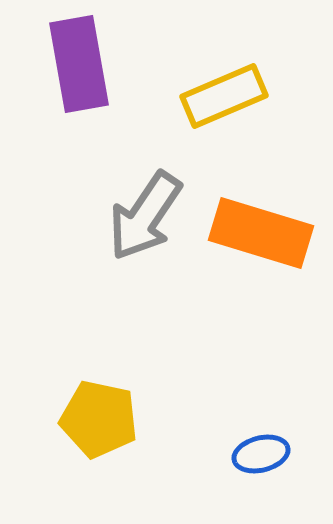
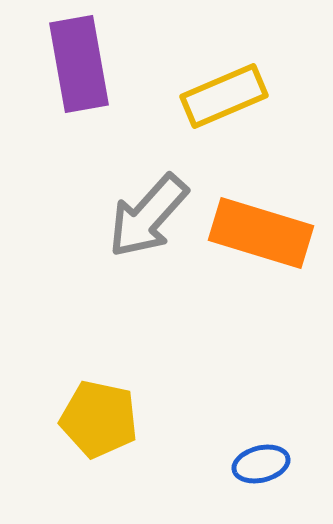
gray arrow: moved 3 px right; rotated 8 degrees clockwise
blue ellipse: moved 10 px down
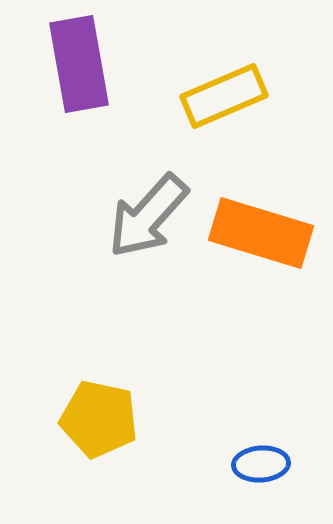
blue ellipse: rotated 10 degrees clockwise
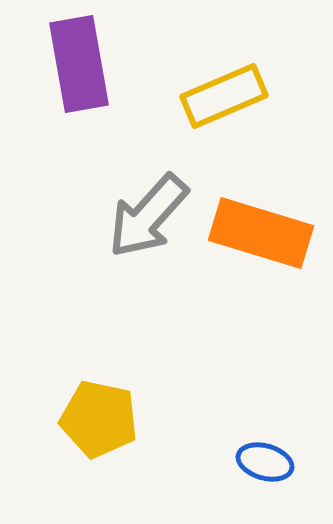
blue ellipse: moved 4 px right, 2 px up; rotated 20 degrees clockwise
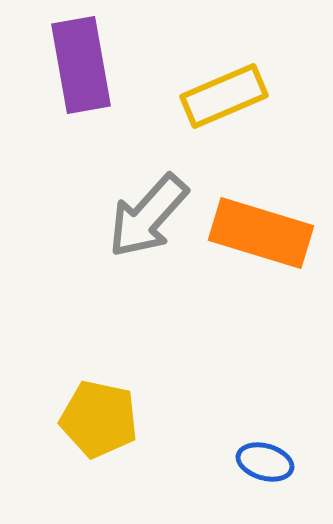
purple rectangle: moved 2 px right, 1 px down
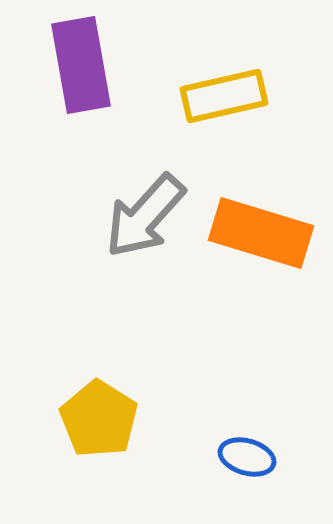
yellow rectangle: rotated 10 degrees clockwise
gray arrow: moved 3 px left
yellow pentagon: rotated 20 degrees clockwise
blue ellipse: moved 18 px left, 5 px up
